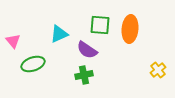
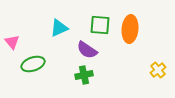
cyan triangle: moved 6 px up
pink triangle: moved 1 px left, 1 px down
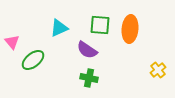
green ellipse: moved 4 px up; rotated 20 degrees counterclockwise
green cross: moved 5 px right, 3 px down; rotated 24 degrees clockwise
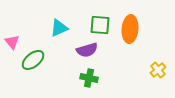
purple semicircle: rotated 50 degrees counterclockwise
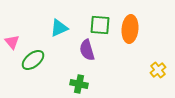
purple semicircle: rotated 90 degrees clockwise
green cross: moved 10 px left, 6 px down
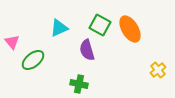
green square: rotated 25 degrees clockwise
orange ellipse: rotated 36 degrees counterclockwise
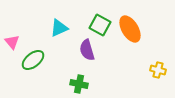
yellow cross: rotated 35 degrees counterclockwise
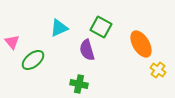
green square: moved 1 px right, 2 px down
orange ellipse: moved 11 px right, 15 px down
yellow cross: rotated 21 degrees clockwise
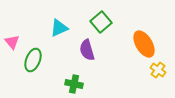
green square: moved 5 px up; rotated 20 degrees clockwise
orange ellipse: moved 3 px right
green ellipse: rotated 30 degrees counterclockwise
green cross: moved 5 px left
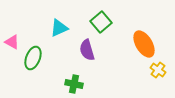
pink triangle: rotated 21 degrees counterclockwise
green ellipse: moved 2 px up
